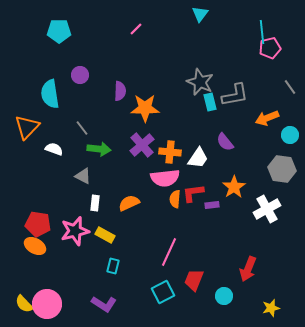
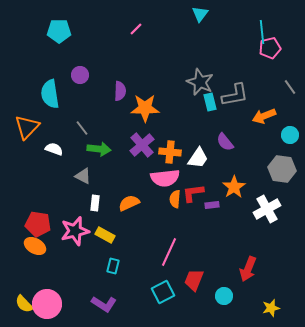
orange arrow at (267, 118): moved 3 px left, 2 px up
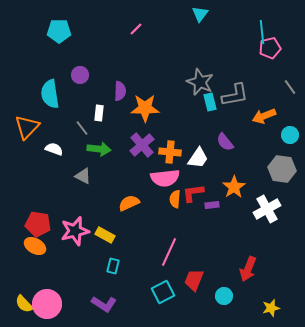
white rectangle at (95, 203): moved 4 px right, 90 px up
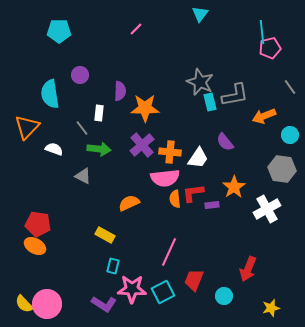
orange semicircle at (175, 199): rotated 12 degrees counterclockwise
pink star at (75, 231): moved 57 px right, 58 px down; rotated 16 degrees clockwise
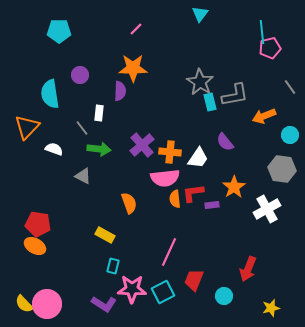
gray star at (200, 82): rotated 8 degrees clockwise
orange star at (145, 108): moved 12 px left, 40 px up
orange semicircle at (129, 203): rotated 95 degrees clockwise
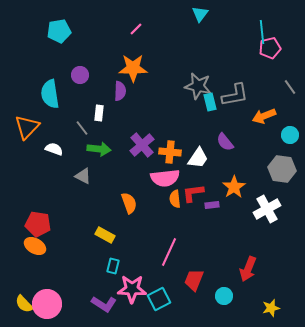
cyan pentagon at (59, 31): rotated 10 degrees counterclockwise
gray star at (200, 82): moved 2 px left, 4 px down; rotated 20 degrees counterclockwise
cyan square at (163, 292): moved 4 px left, 7 px down
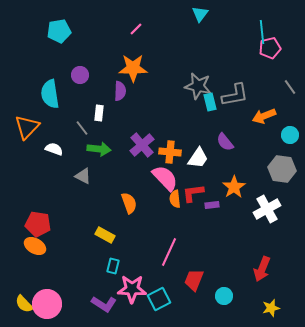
pink semicircle at (165, 178): rotated 128 degrees counterclockwise
red arrow at (248, 269): moved 14 px right
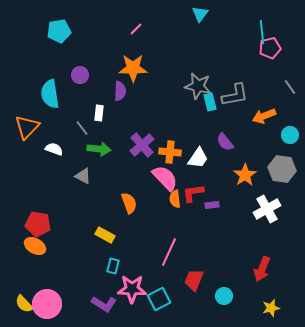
orange star at (234, 187): moved 11 px right, 12 px up
